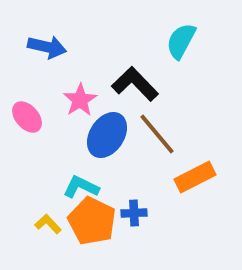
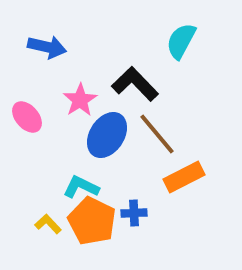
orange rectangle: moved 11 px left
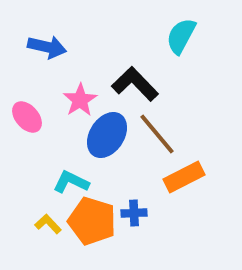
cyan semicircle: moved 5 px up
cyan L-shape: moved 10 px left, 5 px up
orange pentagon: rotated 9 degrees counterclockwise
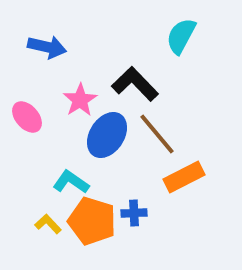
cyan L-shape: rotated 9 degrees clockwise
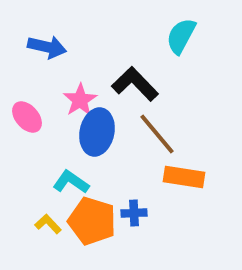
blue ellipse: moved 10 px left, 3 px up; rotated 21 degrees counterclockwise
orange rectangle: rotated 36 degrees clockwise
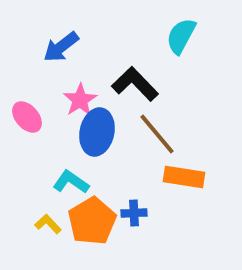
blue arrow: moved 14 px right; rotated 129 degrees clockwise
orange pentagon: rotated 24 degrees clockwise
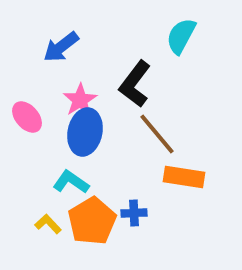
black L-shape: rotated 99 degrees counterclockwise
blue ellipse: moved 12 px left
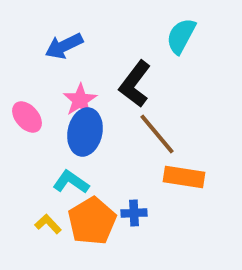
blue arrow: moved 3 px right, 1 px up; rotated 12 degrees clockwise
